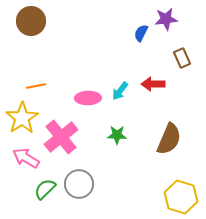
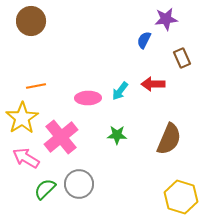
blue semicircle: moved 3 px right, 7 px down
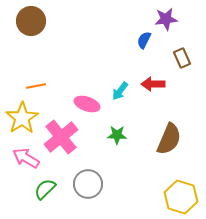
pink ellipse: moved 1 px left, 6 px down; rotated 20 degrees clockwise
gray circle: moved 9 px right
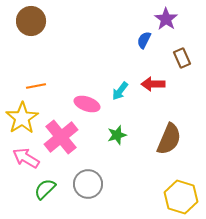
purple star: rotated 30 degrees counterclockwise
green star: rotated 18 degrees counterclockwise
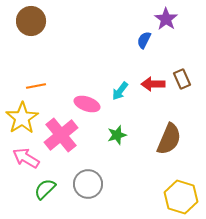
brown rectangle: moved 21 px down
pink cross: moved 2 px up
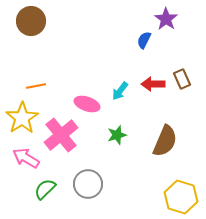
brown semicircle: moved 4 px left, 2 px down
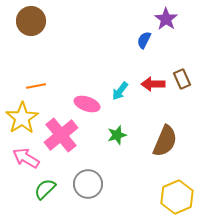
yellow hexagon: moved 4 px left; rotated 20 degrees clockwise
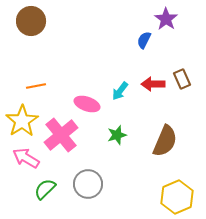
yellow star: moved 3 px down
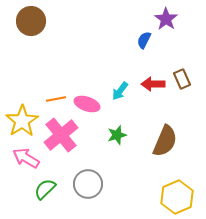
orange line: moved 20 px right, 13 px down
